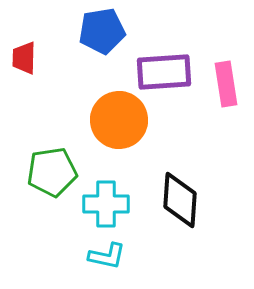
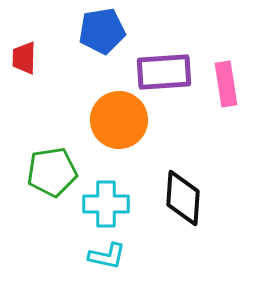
black diamond: moved 3 px right, 2 px up
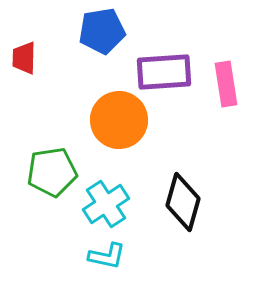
black diamond: moved 4 px down; rotated 12 degrees clockwise
cyan cross: rotated 33 degrees counterclockwise
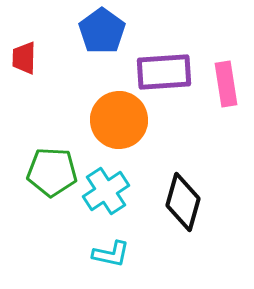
blue pentagon: rotated 27 degrees counterclockwise
green pentagon: rotated 12 degrees clockwise
cyan cross: moved 13 px up
cyan L-shape: moved 4 px right, 2 px up
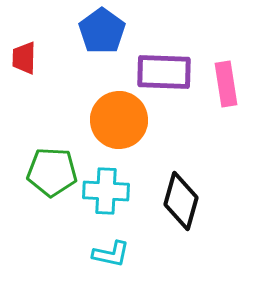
purple rectangle: rotated 6 degrees clockwise
cyan cross: rotated 36 degrees clockwise
black diamond: moved 2 px left, 1 px up
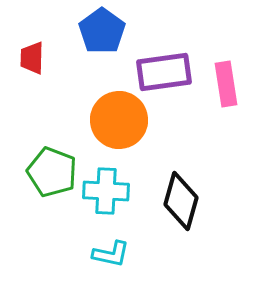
red trapezoid: moved 8 px right
purple rectangle: rotated 10 degrees counterclockwise
green pentagon: rotated 18 degrees clockwise
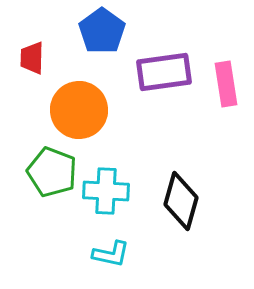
orange circle: moved 40 px left, 10 px up
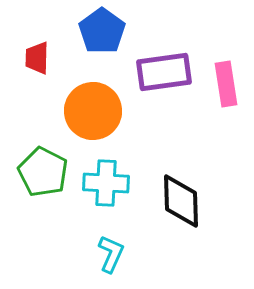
red trapezoid: moved 5 px right
orange circle: moved 14 px right, 1 px down
green pentagon: moved 9 px left; rotated 6 degrees clockwise
cyan cross: moved 8 px up
black diamond: rotated 18 degrees counterclockwise
cyan L-shape: rotated 78 degrees counterclockwise
